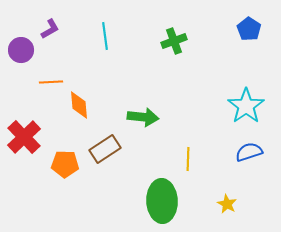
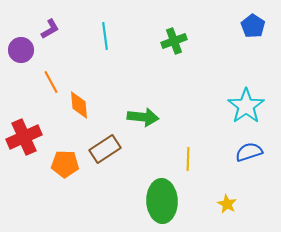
blue pentagon: moved 4 px right, 3 px up
orange line: rotated 65 degrees clockwise
red cross: rotated 20 degrees clockwise
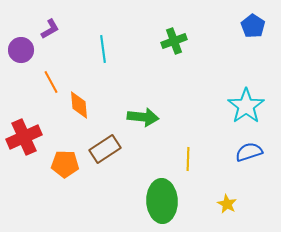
cyan line: moved 2 px left, 13 px down
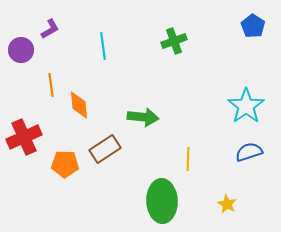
cyan line: moved 3 px up
orange line: moved 3 px down; rotated 20 degrees clockwise
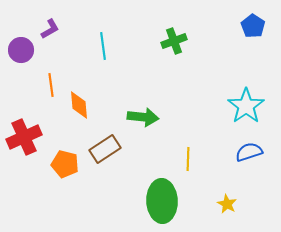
orange pentagon: rotated 12 degrees clockwise
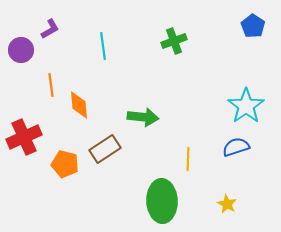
blue semicircle: moved 13 px left, 5 px up
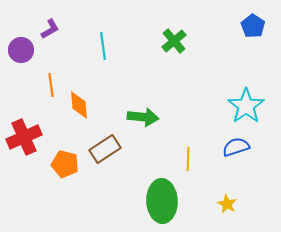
green cross: rotated 20 degrees counterclockwise
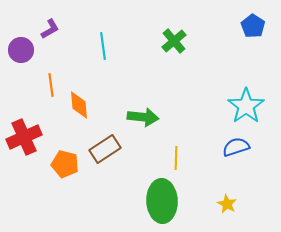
yellow line: moved 12 px left, 1 px up
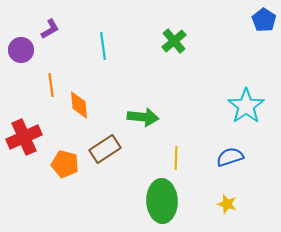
blue pentagon: moved 11 px right, 6 px up
blue semicircle: moved 6 px left, 10 px down
yellow star: rotated 12 degrees counterclockwise
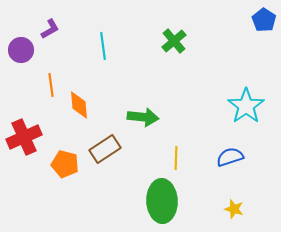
yellow star: moved 7 px right, 5 px down
